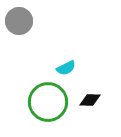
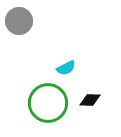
green circle: moved 1 px down
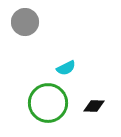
gray circle: moved 6 px right, 1 px down
black diamond: moved 4 px right, 6 px down
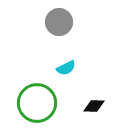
gray circle: moved 34 px right
green circle: moved 11 px left
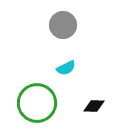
gray circle: moved 4 px right, 3 px down
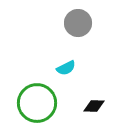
gray circle: moved 15 px right, 2 px up
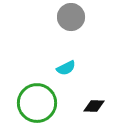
gray circle: moved 7 px left, 6 px up
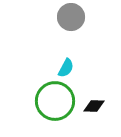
cyan semicircle: rotated 36 degrees counterclockwise
green circle: moved 18 px right, 2 px up
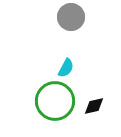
black diamond: rotated 15 degrees counterclockwise
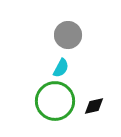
gray circle: moved 3 px left, 18 px down
cyan semicircle: moved 5 px left
